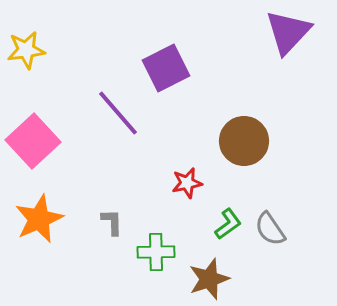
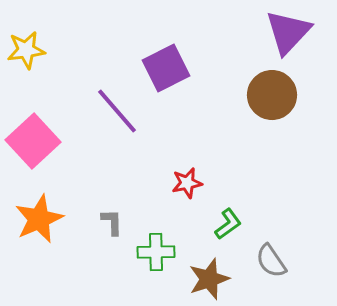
purple line: moved 1 px left, 2 px up
brown circle: moved 28 px right, 46 px up
gray semicircle: moved 1 px right, 32 px down
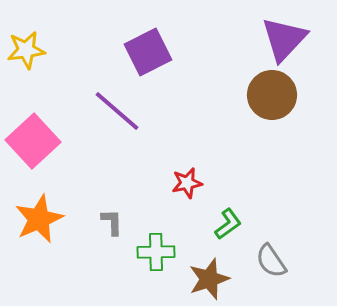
purple triangle: moved 4 px left, 7 px down
purple square: moved 18 px left, 16 px up
purple line: rotated 8 degrees counterclockwise
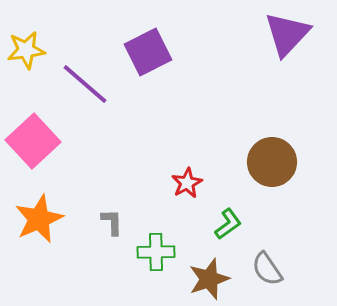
purple triangle: moved 3 px right, 5 px up
brown circle: moved 67 px down
purple line: moved 32 px left, 27 px up
red star: rotated 16 degrees counterclockwise
gray semicircle: moved 4 px left, 8 px down
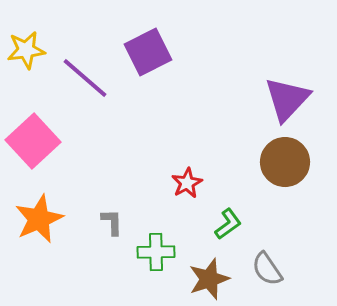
purple triangle: moved 65 px down
purple line: moved 6 px up
brown circle: moved 13 px right
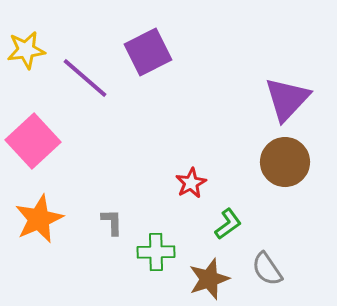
red star: moved 4 px right
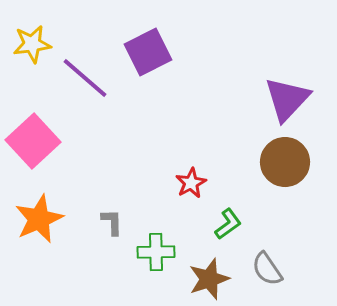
yellow star: moved 6 px right, 6 px up
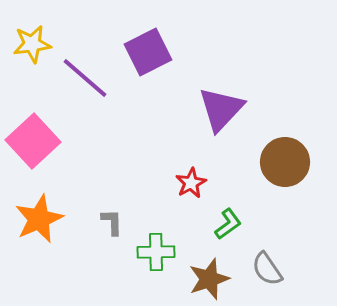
purple triangle: moved 66 px left, 10 px down
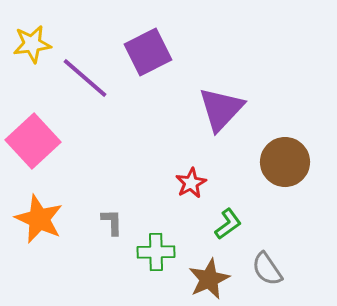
orange star: rotated 24 degrees counterclockwise
brown star: rotated 6 degrees counterclockwise
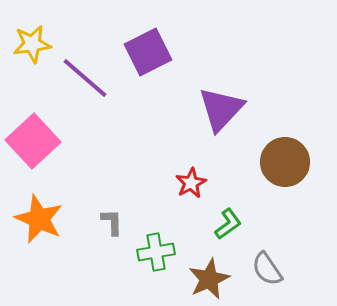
green cross: rotated 9 degrees counterclockwise
